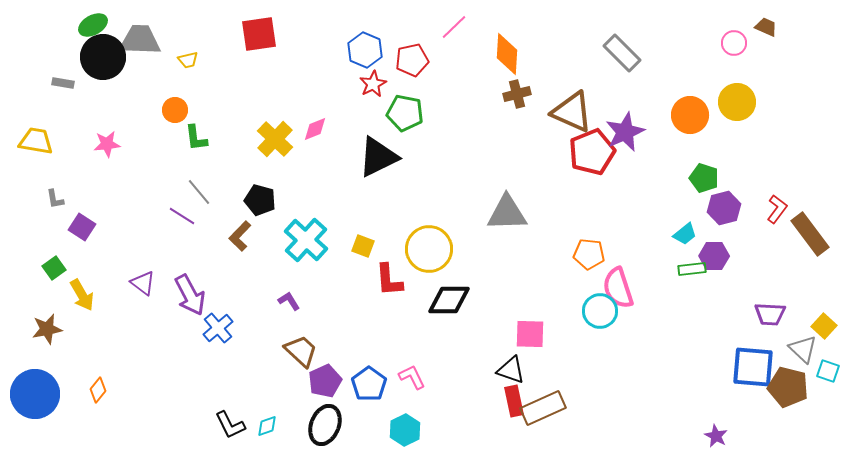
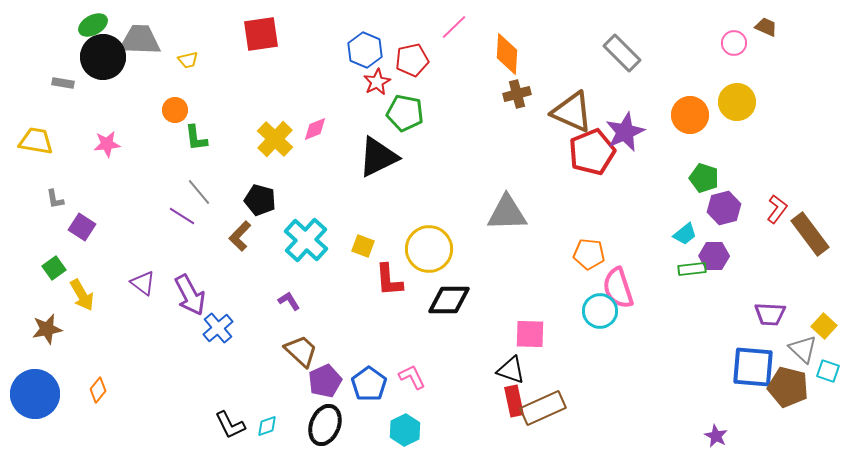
red square at (259, 34): moved 2 px right
red star at (373, 84): moved 4 px right, 2 px up
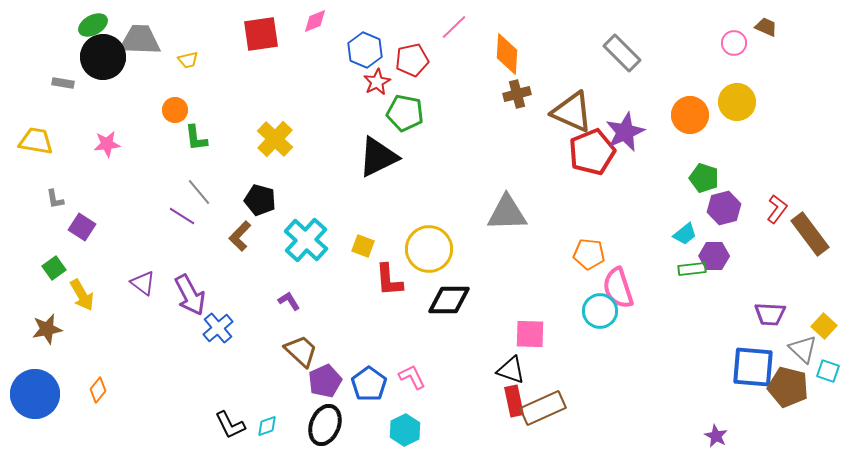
pink diamond at (315, 129): moved 108 px up
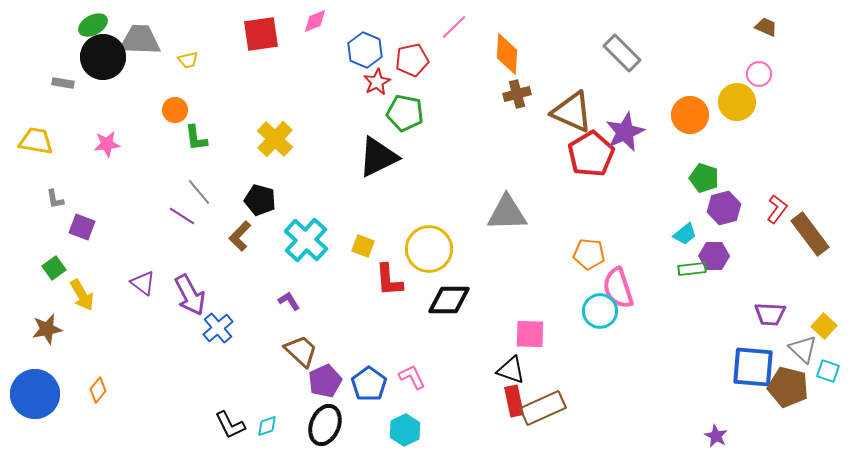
pink circle at (734, 43): moved 25 px right, 31 px down
red pentagon at (592, 152): moved 1 px left, 2 px down; rotated 9 degrees counterclockwise
purple square at (82, 227): rotated 12 degrees counterclockwise
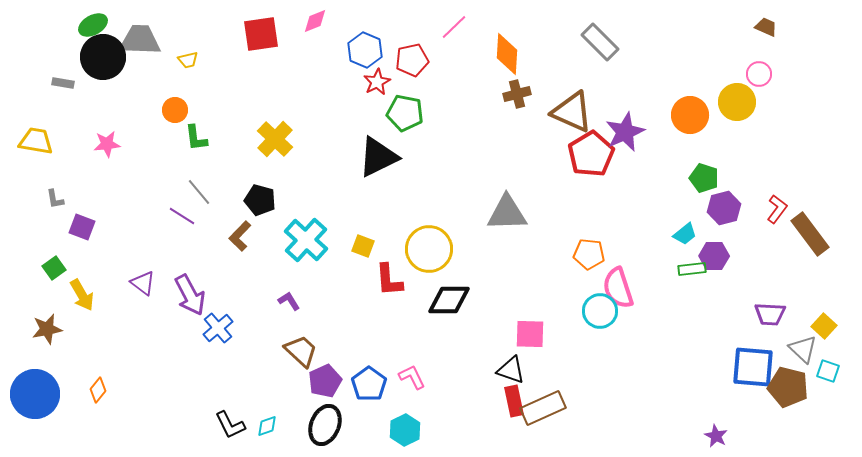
gray rectangle at (622, 53): moved 22 px left, 11 px up
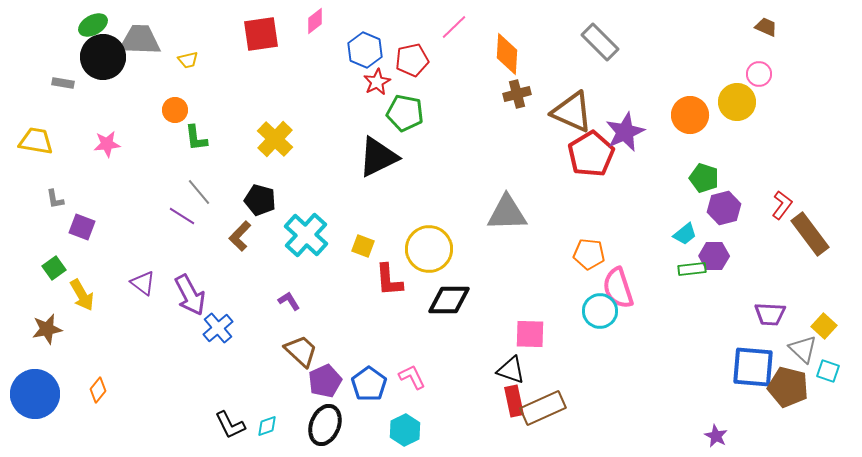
pink diamond at (315, 21): rotated 16 degrees counterclockwise
red L-shape at (777, 209): moved 5 px right, 4 px up
cyan cross at (306, 240): moved 5 px up
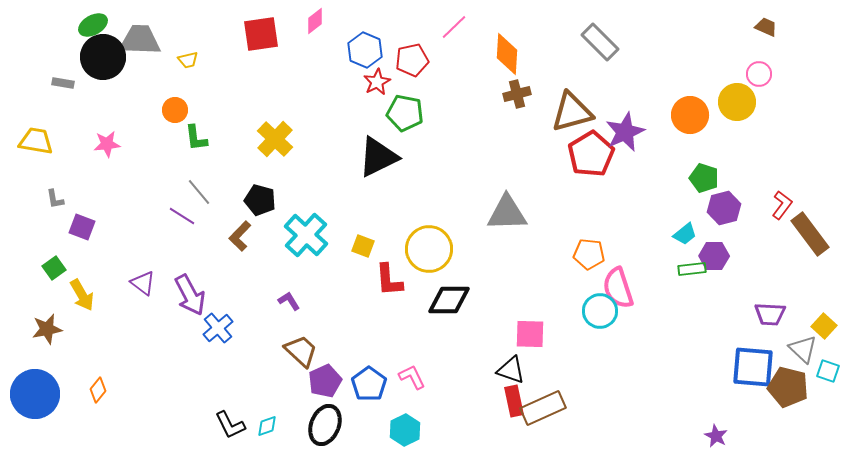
brown triangle at (572, 112): rotated 39 degrees counterclockwise
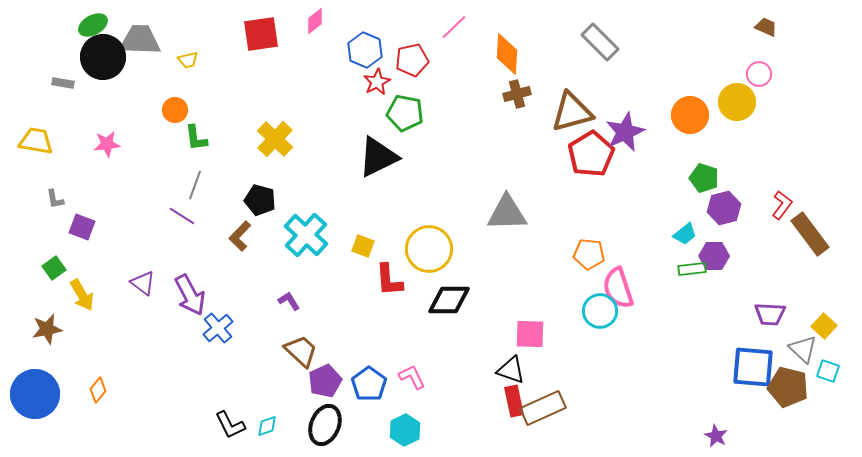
gray line at (199, 192): moved 4 px left, 7 px up; rotated 60 degrees clockwise
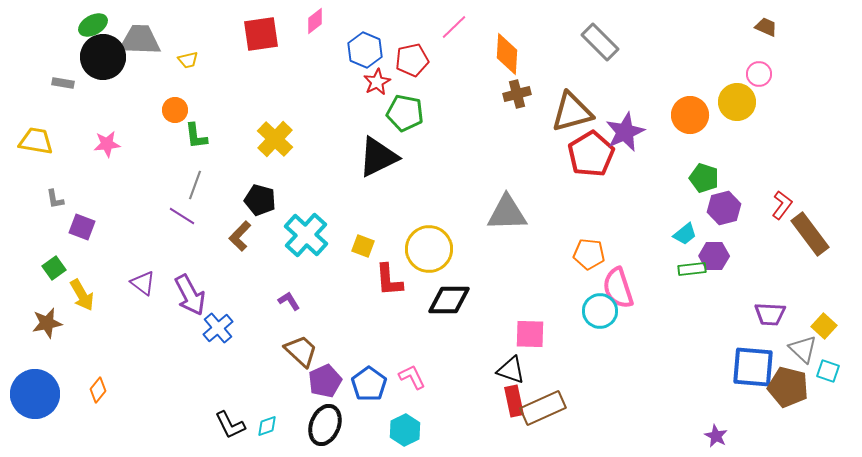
green L-shape at (196, 138): moved 2 px up
brown star at (47, 329): moved 6 px up
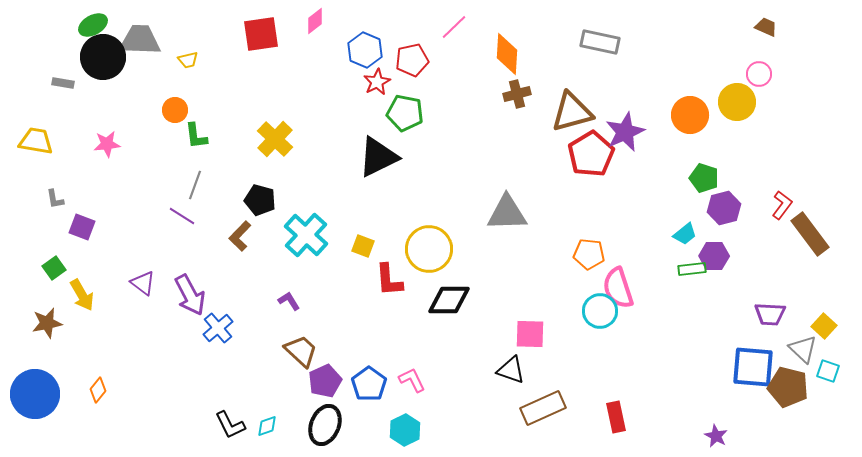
gray rectangle at (600, 42): rotated 33 degrees counterclockwise
pink L-shape at (412, 377): moved 3 px down
red rectangle at (514, 401): moved 102 px right, 16 px down
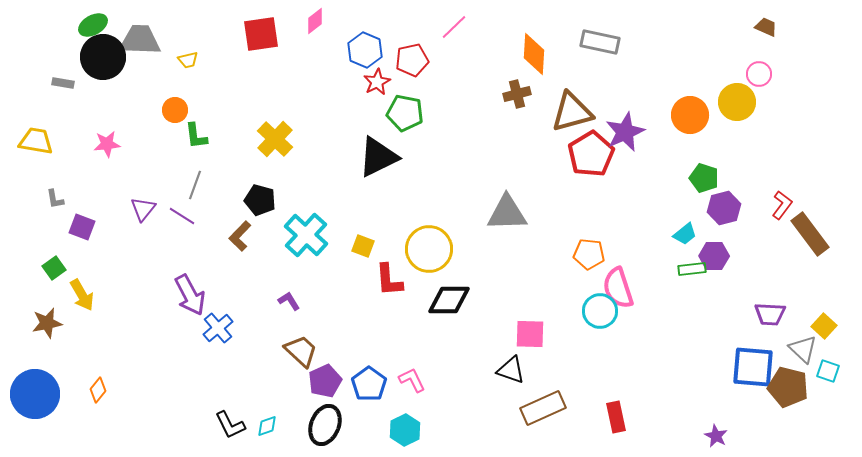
orange diamond at (507, 54): moved 27 px right
purple triangle at (143, 283): moved 74 px up; rotated 32 degrees clockwise
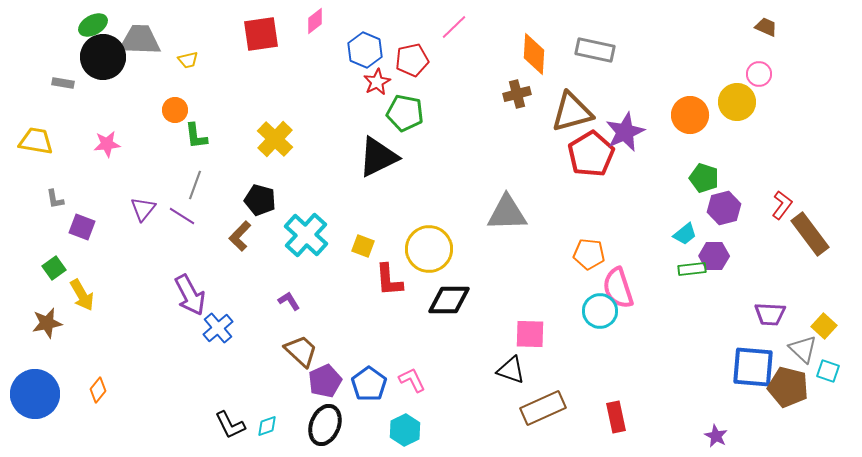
gray rectangle at (600, 42): moved 5 px left, 8 px down
